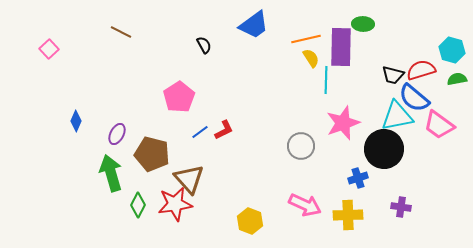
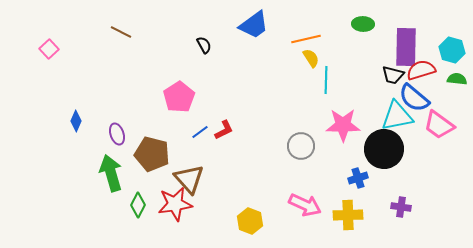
purple rectangle: moved 65 px right
green semicircle: rotated 18 degrees clockwise
pink star: moved 2 px down; rotated 20 degrees clockwise
purple ellipse: rotated 45 degrees counterclockwise
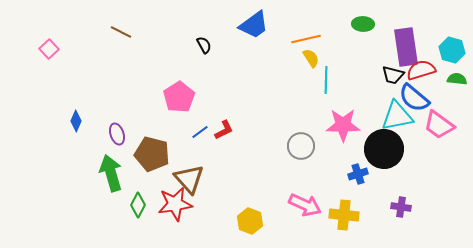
purple rectangle: rotated 9 degrees counterclockwise
blue cross: moved 4 px up
yellow cross: moved 4 px left; rotated 8 degrees clockwise
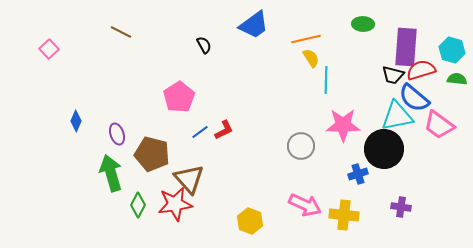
purple rectangle: rotated 12 degrees clockwise
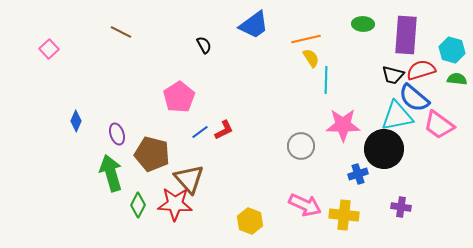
purple rectangle: moved 12 px up
red star: rotated 12 degrees clockwise
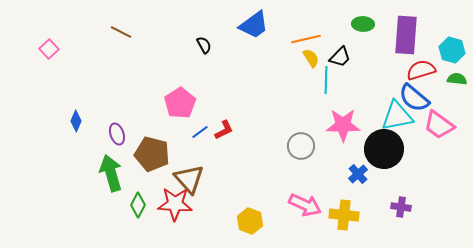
black trapezoid: moved 53 px left, 18 px up; rotated 60 degrees counterclockwise
pink pentagon: moved 1 px right, 6 px down
blue cross: rotated 24 degrees counterclockwise
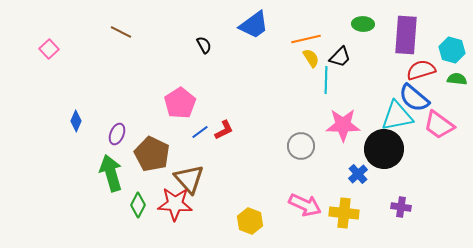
purple ellipse: rotated 40 degrees clockwise
brown pentagon: rotated 12 degrees clockwise
yellow cross: moved 2 px up
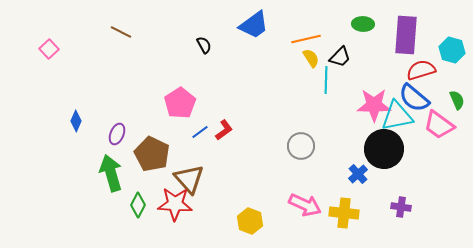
green semicircle: moved 21 px down; rotated 60 degrees clockwise
pink star: moved 31 px right, 20 px up
red L-shape: rotated 10 degrees counterclockwise
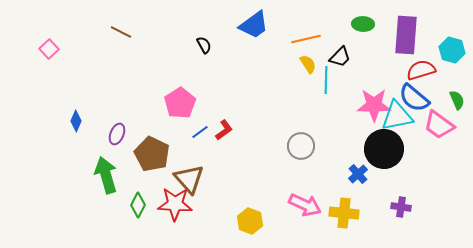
yellow semicircle: moved 3 px left, 6 px down
green arrow: moved 5 px left, 2 px down
